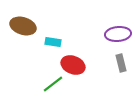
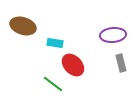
purple ellipse: moved 5 px left, 1 px down
cyan rectangle: moved 2 px right, 1 px down
red ellipse: rotated 25 degrees clockwise
green line: rotated 75 degrees clockwise
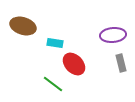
red ellipse: moved 1 px right, 1 px up
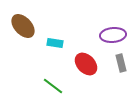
brown ellipse: rotated 30 degrees clockwise
red ellipse: moved 12 px right
green line: moved 2 px down
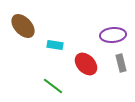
cyan rectangle: moved 2 px down
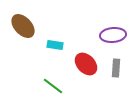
gray rectangle: moved 5 px left, 5 px down; rotated 18 degrees clockwise
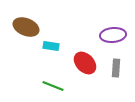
brown ellipse: moved 3 px right, 1 px down; rotated 25 degrees counterclockwise
cyan rectangle: moved 4 px left, 1 px down
red ellipse: moved 1 px left, 1 px up
green line: rotated 15 degrees counterclockwise
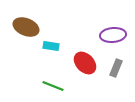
gray rectangle: rotated 18 degrees clockwise
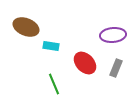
green line: moved 1 px right, 2 px up; rotated 45 degrees clockwise
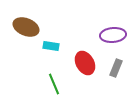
red ellipse: rotated 15 degrees clockwise
